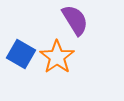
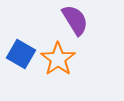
orange star: moved 1 px right, 2 px down
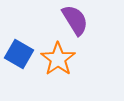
blue square: moved 2 px left
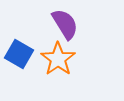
purple semicircle: moved 10 px left, 4 px down
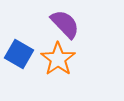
purple semicircle: rotated 12 degrees counterclockwise
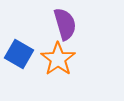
purple semicircle: rotated 28 degrees clockwise
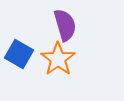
purple semicircle: moved 1 px down
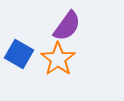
purple semicircle: moved 2 px right, 1 px down; rotated 52 degrees clockwise
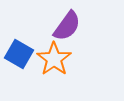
orange star: moved 4 px left
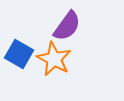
orange star: rotated 8 degrees counterclockwise
